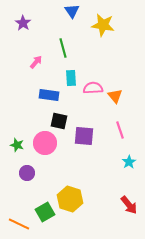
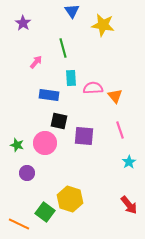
green square: rotated 24 degrees counterclockwise
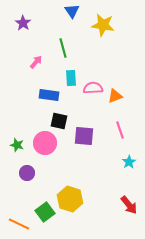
orange triangle: rotated 49 degrees clockwise
green square: rotated 18 degrees clockwise
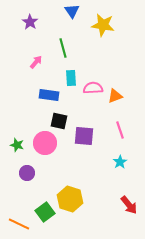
purple star: moved 7 px right, 1 px up
cyan star: moved 9 px left
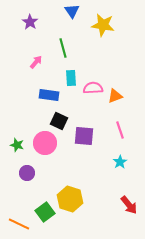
black square: rotated 12 degrees clockwise
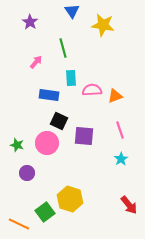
pink semicircle: moved 1 px left, 2 px down
pink circle: moved 2 px right
cyan star: moved 1 px right, 3 px up
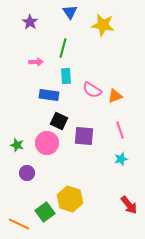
blue triangle: moved 2 px left, 1 px down
green line: rotated 30 degrees clockwise
pink arrow: rotated 48 degrees clockwise
cyan rectangle: moved 5 px left, 2 px up
pink semicircle: rotated 144 degrees counterclockwise
cyan star: rotated 16 degrees clockwise
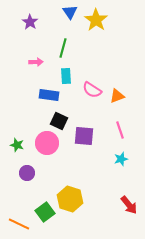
yellow star: moved 7 px left, 5 px up; rotated 25 degrees clockwise
orange triangle: moved 2 px right
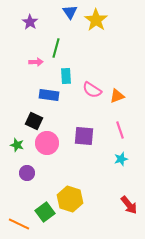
green line: moved 7 px left
black square: moved 25 px left
